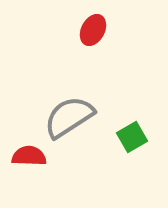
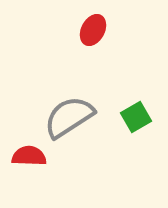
green square: moved 4 px right, 20 px up
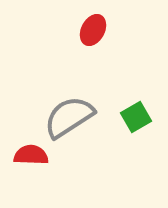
red semicircle: moved 2 px right, 1 px up
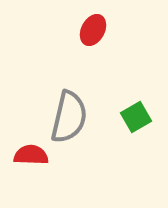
gray semicircle: rotated 136 degrees clockwise
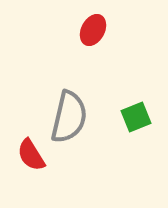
green square: rotated 8 degrees clockwise
red semicircle: rotated 124 degrees counterclockwise
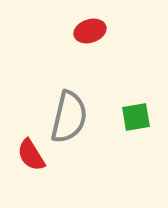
red ellipse: moved 3 px left, 1 px down; rotated 44 degrees clockwise
green square: rotated 12 degrees clockwise
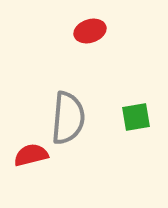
gray semicircle: moved 1 px left, 1 px down; rotated 8 degrees counterclockwise
red semicircle: rotated 108 degrees clockwise
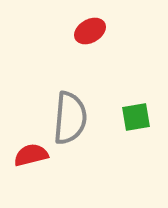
red ellipse: rotated 12 degrees counterclockwise
gray semicircle: moved 2 px right
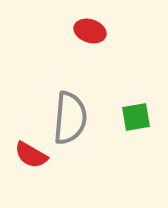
red ellipse: rotated 48 degrees clockwise
red semicircle: rotated 136 degrees counterclockwise
